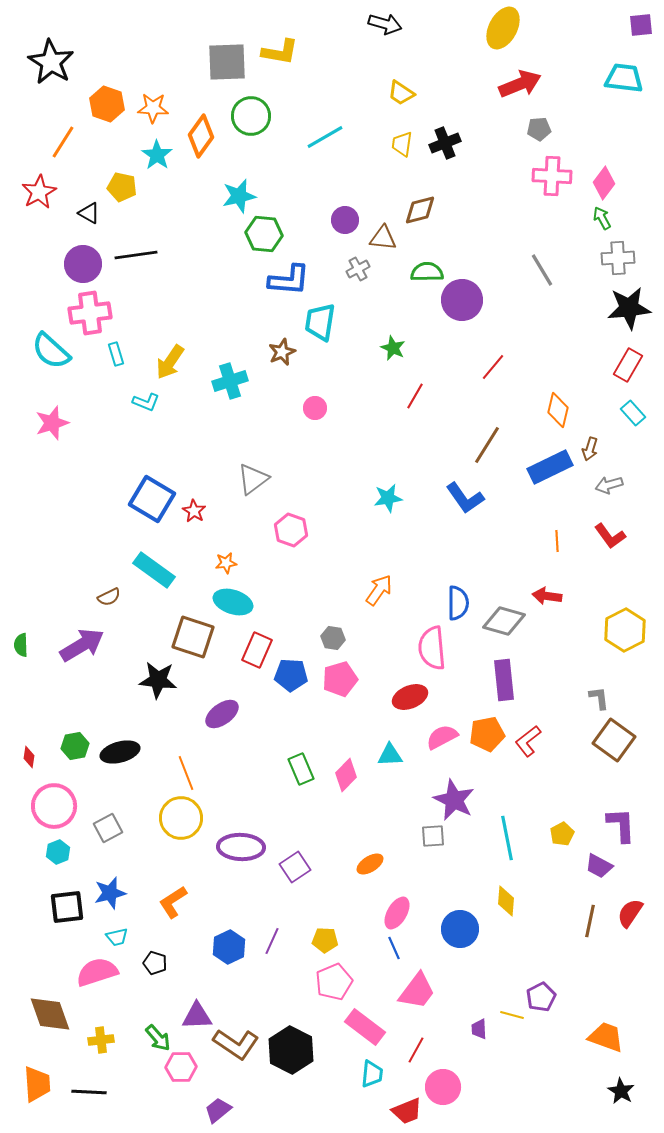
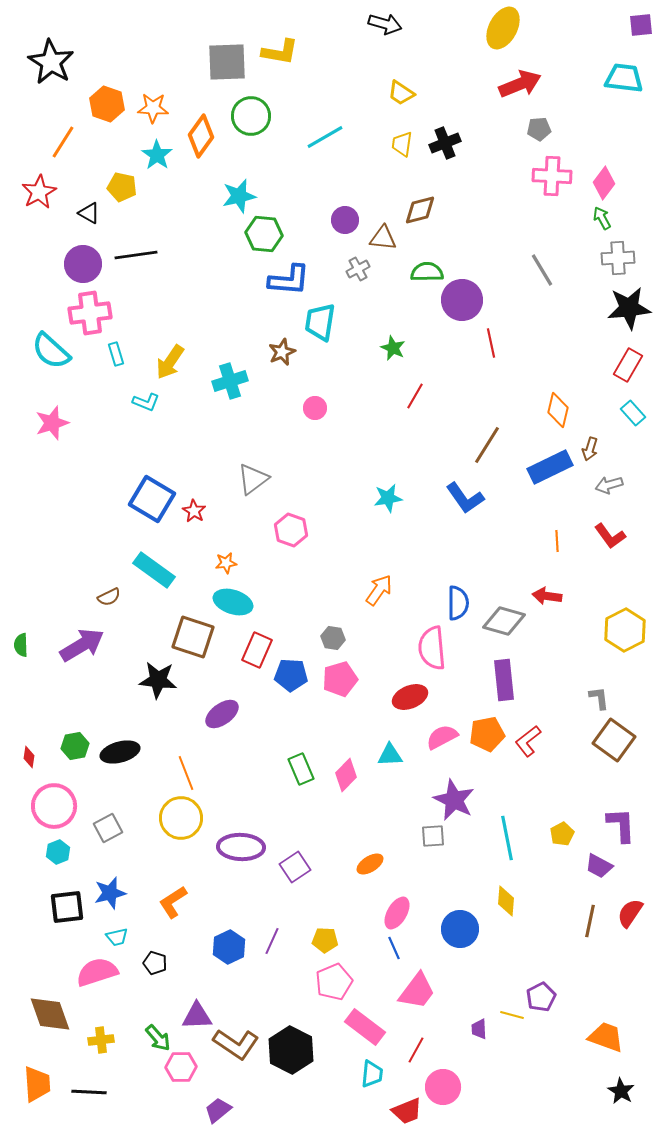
red line at (493, 367): moved 2 px left, 24 px up; rotated 52 degrees counterclockwise
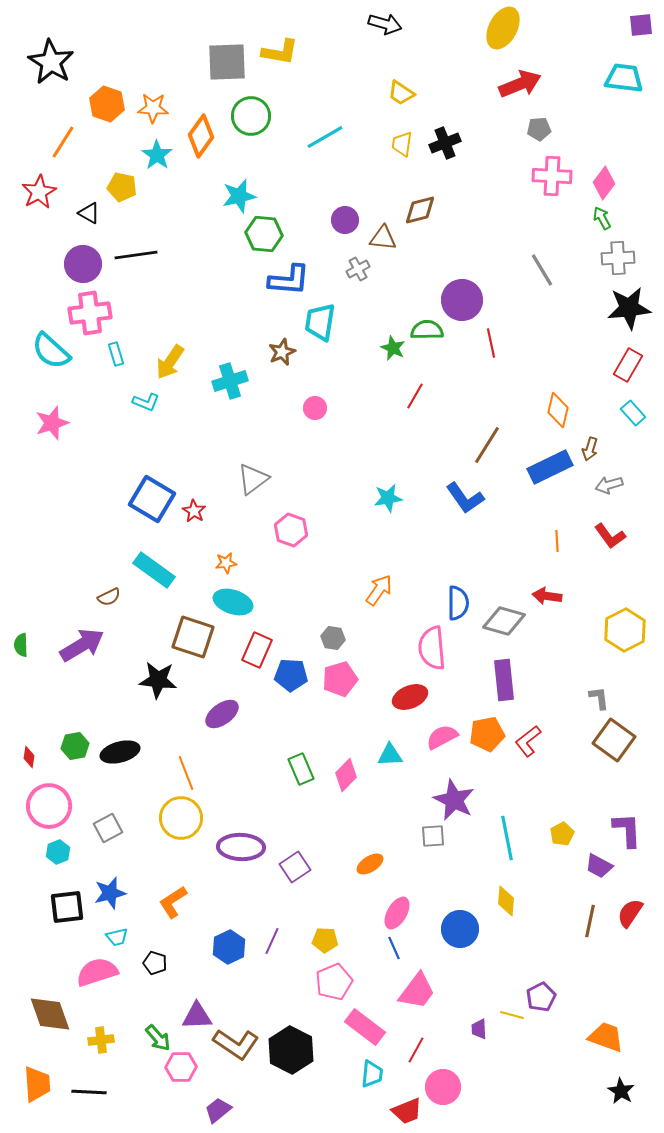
green semicircle at (427, 272): moved 58 px down
pink circle at (54, 806): moved 5 px left
purple L-shape at (621, 825): moved 6 px right, 5 px down
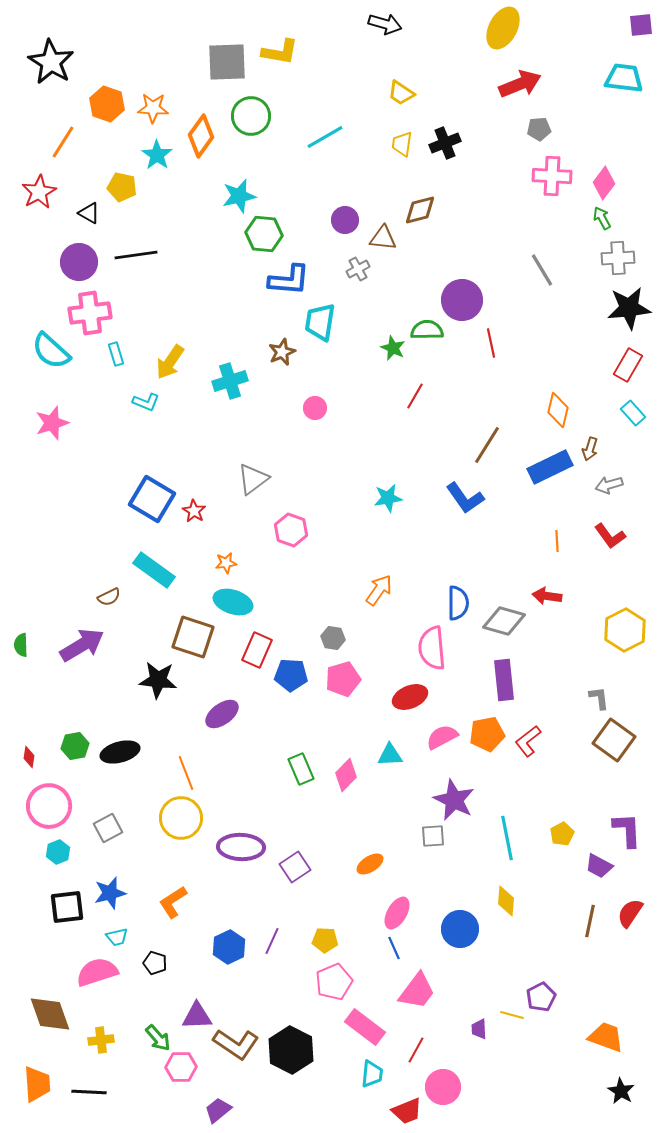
purple circle at (83, 264): moved 4 px left, 2 px up
pink pentagon at (340, 679): moved 3 px right
